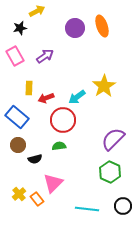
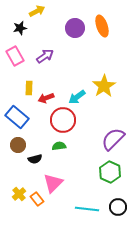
black circle: moved 5 px left, 1 px down
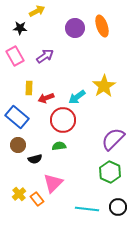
black star: rotated 16 degrees clockwise
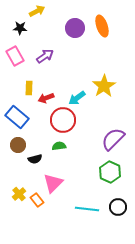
cyan arrow: moved 1 px down
orange rectangle: moved 1 px down
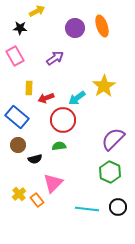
purple arrow: moved 10 px right, 2 px down
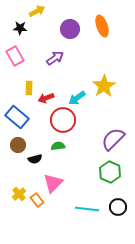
purple circle: moved 5 px left, 1 px down
green semicircle: moved 1 px left
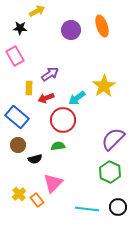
purple circle: moved 1 px right, 1 px down
purple arrow: moved 5 px left, 16 px down
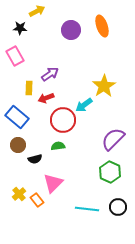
cyan arrow: moved 7 px right, 7 px down
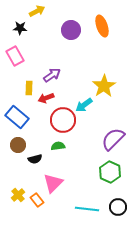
purple arrow: moved 2 px right, 1 px down
yellow cross: moved 1 px left, 1 px down
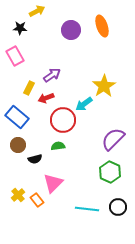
yellow rectangle: rotated 24 degrees clockwise
cyan arrow: moved 1 px up
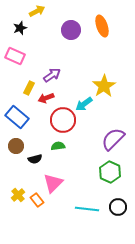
black star: rotated 24 degrees counterclockwise
pink rectangle: rotated 36 degrees counterclockwise
brown circle: moved 2 px left, 1 px down
